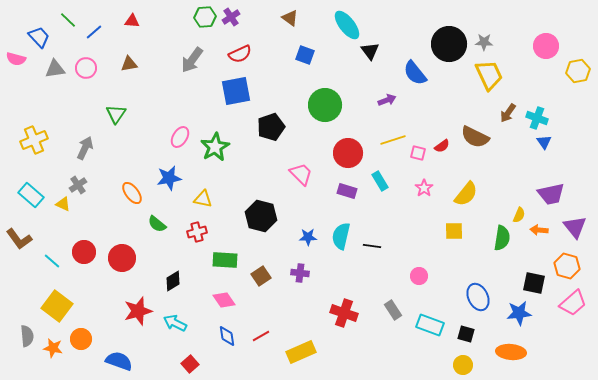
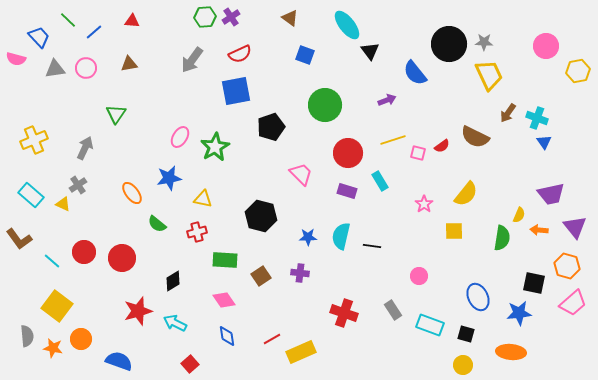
pink star at (424, 188): moved 16 px down
red line at (261, 336): moved 11 px right, 3 px down
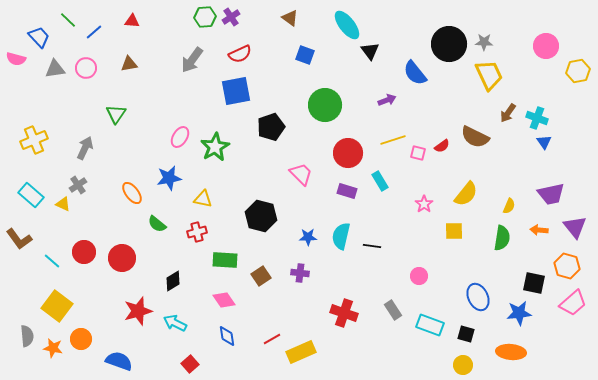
yellow semicircle at (519, 215): moved 10 px left, 9 px up
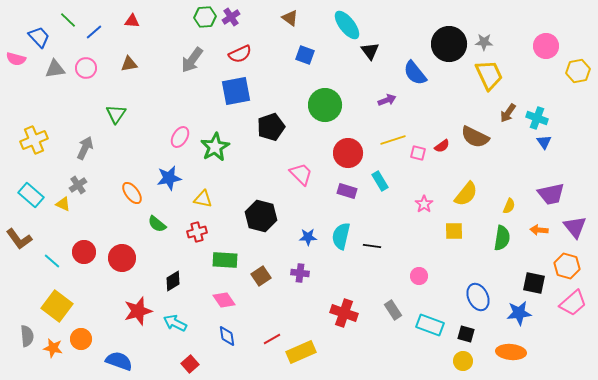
yellow circle at (463, 365): moved 4 px up
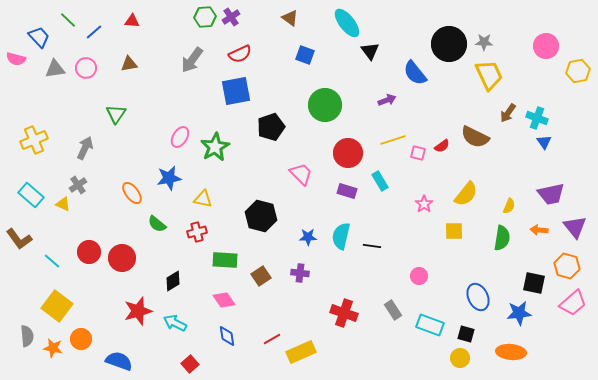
cyan ellipse at (347, 25): moved 2 px up
red circle at (84, 252): moved 5 px right
yellow circle at (463, 361): moved 3 px left, 3 px up
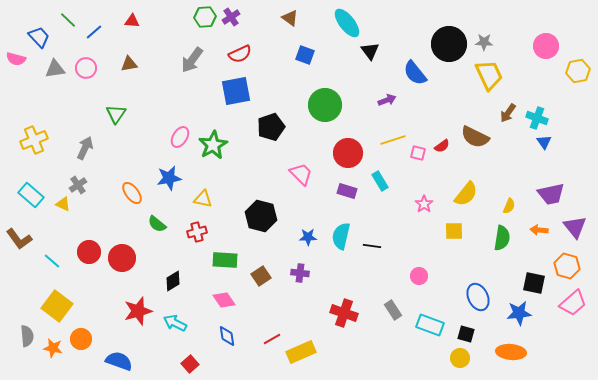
green star at (215, 147): moved 2 px left, 2 px up
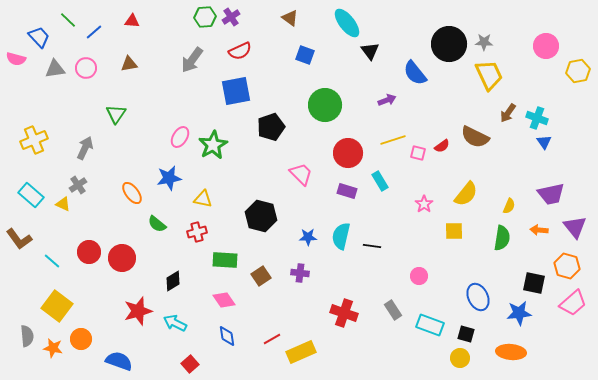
red semicircle at (240, 54): moved 3 px up
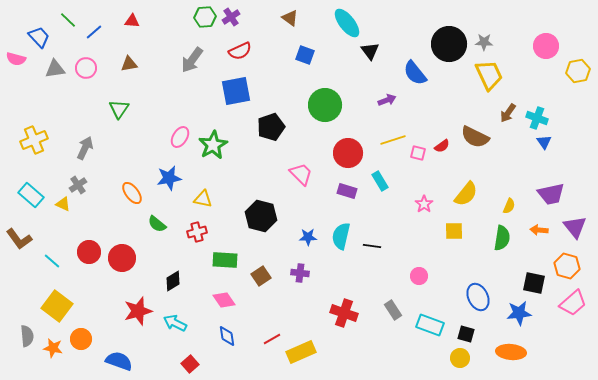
green triangle at (116, 114): moved 3 px right, 5 px up
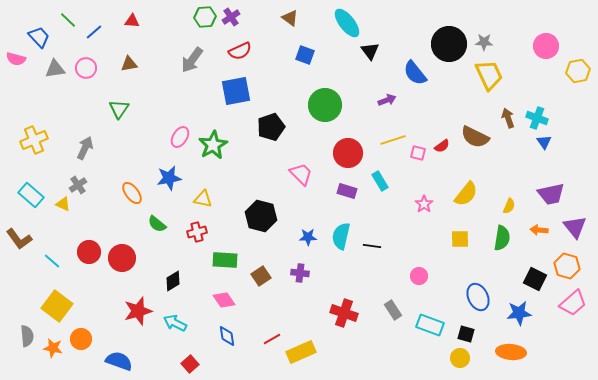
brown arrow at (508, 113): moved 5 px down; rotated 126 degrees clockwise
yellow square at (454, 231): moved 6 px right, 8 px down
black square at (534, 283): moved 1 px right, 4 px up; rotated 15 degrees clockwise
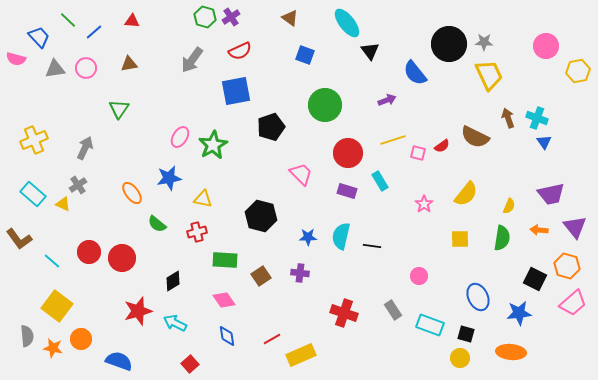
green hexagon at (205, 17): rotated 20 degrees clockwise
cyan rectangle at (31, 195): moved 2 px right, 1 px up
yellow rectangle at (301, 352): moved 3 px down
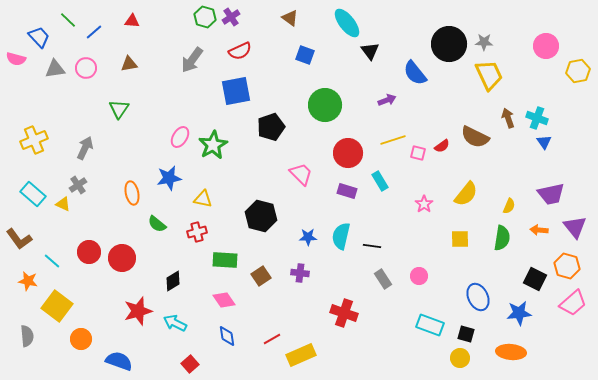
orange ellipse at (132, 193): rotated 25 degrees clockwise
gray rectangle at (393, 310): moved 10 px left, 31 px up
orange star at (53, 348): moved 25 px left, 67 px up
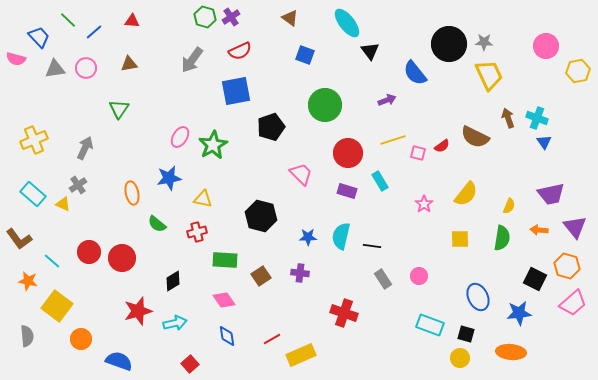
cyan arrow at (175, 323): rotated 140 degrees clockwise
